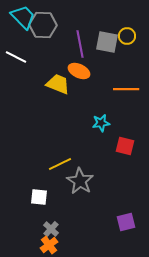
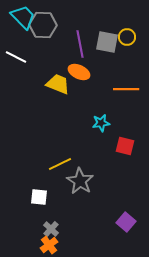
yellow circle: moved 1 px down
orange ellipse: moved 1 px down
purple square: rotated 36 degrees counterclockwise
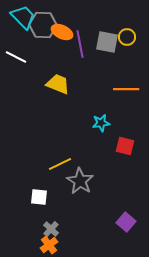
orange ellipse: moved 17 px left, 40 px up
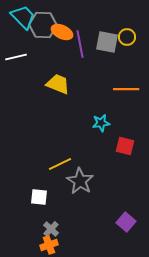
white line: rotated 40 degrees counterclockwise
orange cross: rotated 18 degrees clockwise
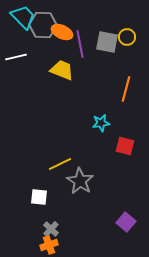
yellow trapezoid: moved 4 px right, 14 px up
orange line: rotated 75 degrees counterclockwise
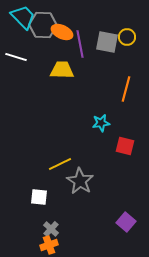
white line: rotated 30 degrees clockwise
yellow trapezoid: rotated 20 degrees counterclockwise
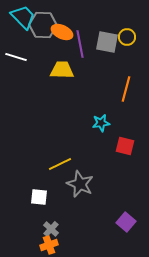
gray star: moved 3 px down; rotated 8 degrees counterclockwise
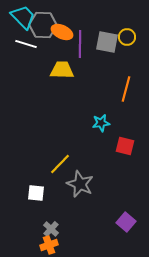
purple line: rotated 12 degrees clockwise
white line: moved 10 px right, 13 px up
yellow line: rotated 20 degrees counterclockwise
white square: moved 3 px left, 4 px up
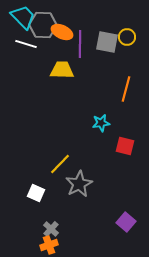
gray star: moved 1 px left; rotated 20 degrees clockwise
white square: rotated 18 degrees clockwise
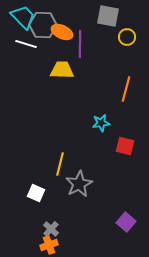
gray square: moved 1 px right, 26 px up
yellow line: rotated 30 degrees counterclockwise
